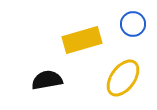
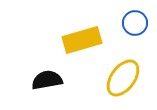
blue circle: moved 2 px right, 1 px up
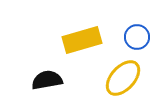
blue circle: moved 2 px right, 14 px down
yellow ellipse: rotated 6 degrees clockwise
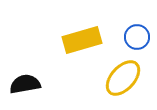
black semicircle: moved 22 px left, 4 px down
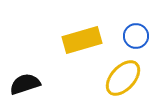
blue circle: moved 1 px left, 1 px up
black semicircle: rotated 8 degrees counterclockwise
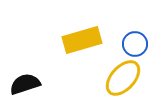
blue circle: moved 1 px left, 8 px down
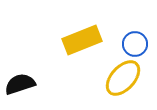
yellow rectangle: rotated 6 degrees counterclockwise
black semicircle: moved 5 px left
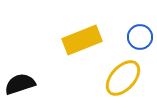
blue circle: moved 5 px right, 7 px up
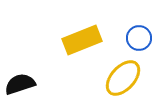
blue circle: moved 1 px left, 1 px down
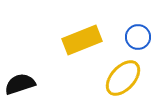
blue circle: moved 1 px left, 1 px up
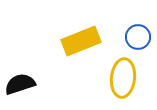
yellow rectangle: moved 1 px left, 1 px down
yellow ellipse: rotated 36 degrees counterclockwise
